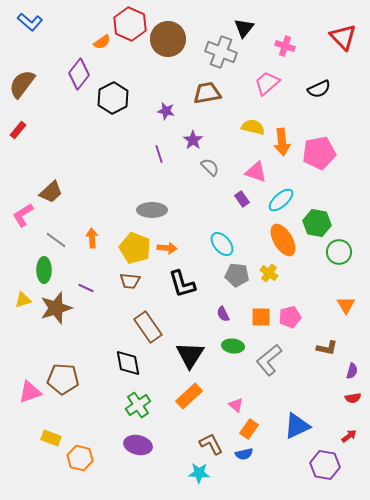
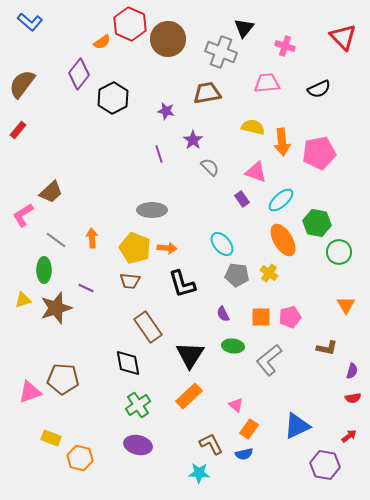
pink trapezoid at (267, 83): rotated 36 degrees clockwise
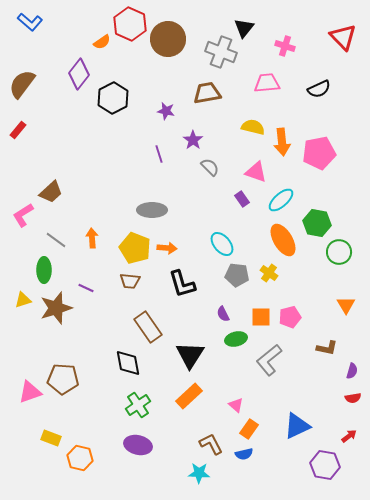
green ellipse at (233, 346): moved 3 px right, 7 px up; rotated 20 degrees counterclockwise
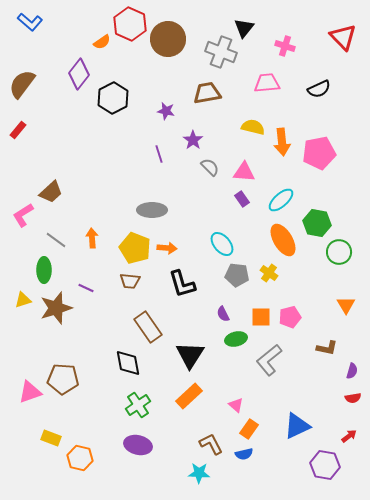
pink triangle at (256, 172): moved 12 px left; rotated 15 degrees counterclockwise
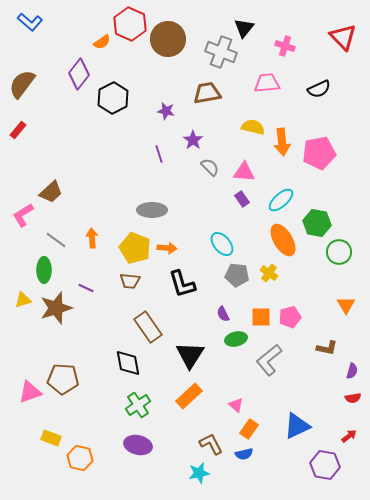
cyan star at (199, 473): rotated 15 degrees counterclockwise
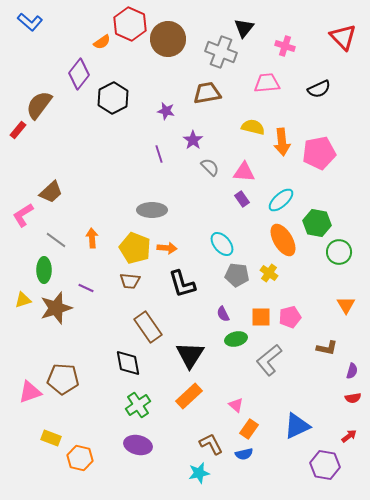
brown semicircle at (22, 84): moved 17 px right, 21 px down
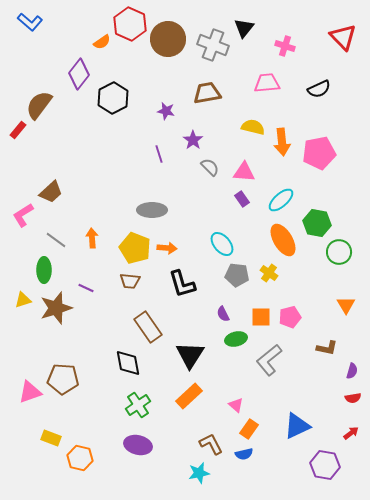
gray cross at (221, 52): moved 8 px left, 7 px up
red arrow at (349, 436): moved 2 px right, 3 px up
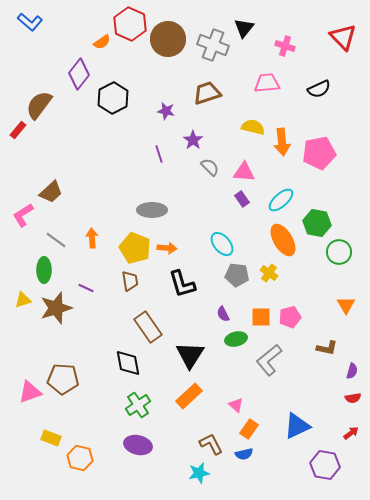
brown trapezoid at (207, 93): rotated 8 degrees counterclockwise
brown trapezoid at (130, 281): rotated 105 degrees counterclockwise
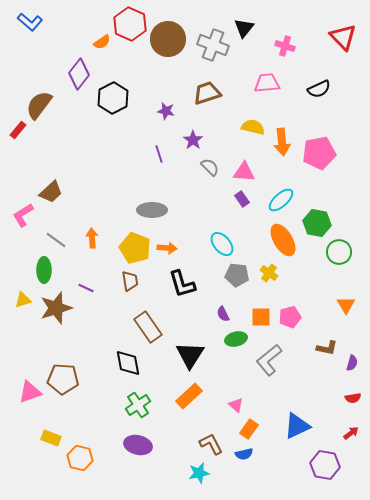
purple semicircle at (352, 371): moved 8 px up
